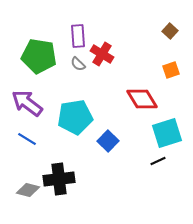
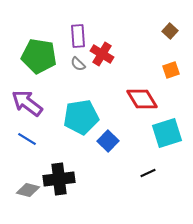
cyan pentagon: moved 6 px right
black line: moved 10 px left, 12 px down
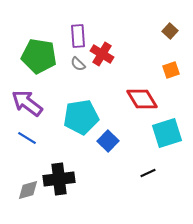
blue line: moved 1 px up
gray diamond: rotated 30 degrees counterclockwise
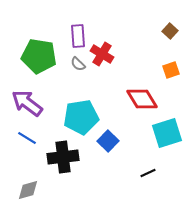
black cross: moved 4 px right, 22 px up
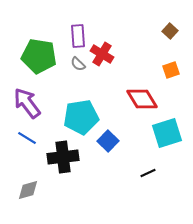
purple arrow: rotated 16 degrees clockwise
